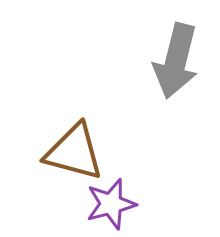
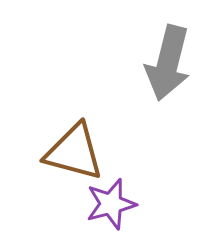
gray arrow: moved 8 px left, 2 px down
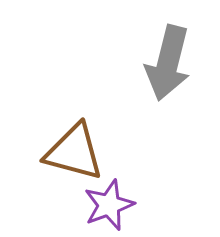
purple star: moved 2 px left, 1 px down; rotated 6 degrees counterclockwise
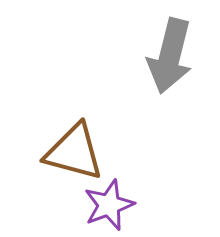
gray arrow: moved 2 px right, 7 px up
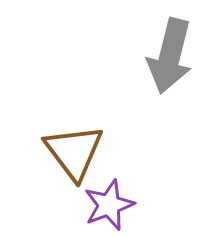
brown triangle: rotated 38 degrees clockwise
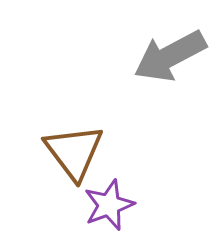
gray arrow: rotated 48 degrees clockwise
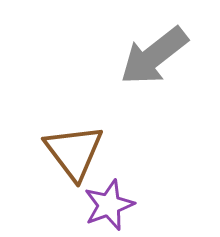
gray arrow: moved 16 px left; rotated 10 degrees counterclockwise
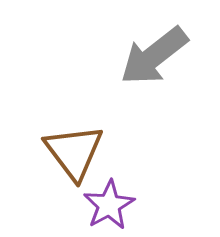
purple star: rotated 9 degrees counterclockwise
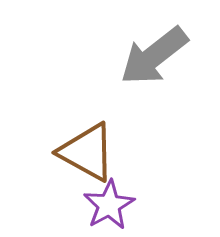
brown triangle: moved 13 px right; rotated 24 degrees counterclockwise
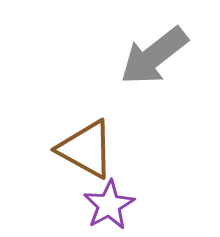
brown triangle: moved 1 px left, 3 px up
